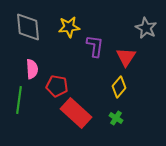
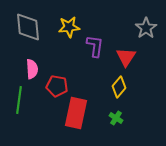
gray star: rotated 10 degrees clockwise
red rectangle: rotated 60 degrees clockwise
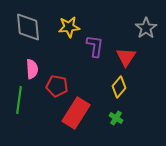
red rectangle: rotated 20 degrees clockwise
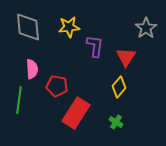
green cross: moved 4 px down
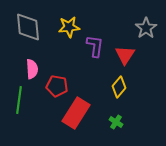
red triangle: moved 1 px left, 2 px up
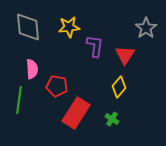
green cross: moved 4 px left, 3 px up
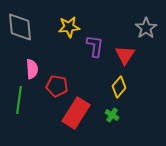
gray diamond: moved 8 px left
green cross: moved 4 px up
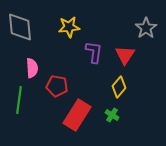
purple L-shape: moved 1 px left, 6 px down
pink semicircle: moved 1 px up
red rectangle: moved 1 px right, 2 px down
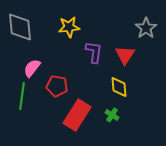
pink semicircle: rotated 138 degrees counterclockwise
yellow diamond: rotated 45 degrees counterclockwise
green line: moved 3 px right, 4 px up
